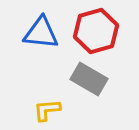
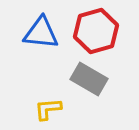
yellow L-shape: moved 1 px right, 1 px up
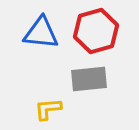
gray rectangle: rotated 36 degrees counterclockwise
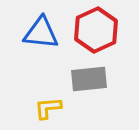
red hexagon: moved 1 px up; rotated 9 degrees counterclockwise
yellow L-shape: moved 1 px up
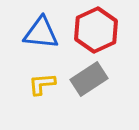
gray rectangle: rotated 27 degrees counterclockwise
yellow L-shape: moved 6 px left, 24 px up
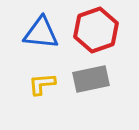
red hexagon: rotated 6 degrees clockwise
gray rectangle: moved 2 px right; rotated 21 degrees clockwise
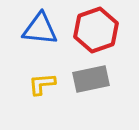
blue triangle: moved 1 px left, 4 px up
